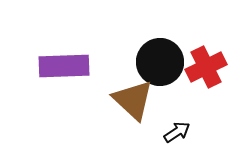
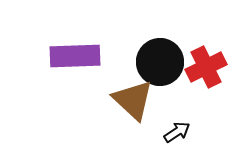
purple rectangle: moved 11 px right, 10 px up
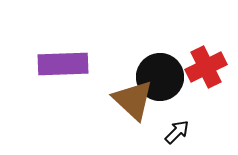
purple rectangle: moved 12 px left, 8 px down
black circle: moved 15 px down
black arrow: rotated 12 degrees counterclockwise
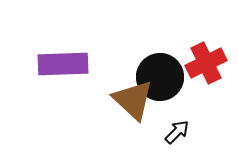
red cross: moved 4 px up
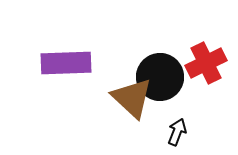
purple rectangle: moved 3 px right, 1 px up
brown triangle: moved 1 px left, 2 px up
black arrow: rotated 24 degrees counterclockwise
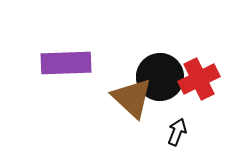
red cross: moved 7 px left, 16 px down
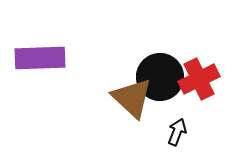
purple rectangle: moved 26 px left, 5 px up
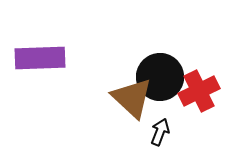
red cross: moved 12 px down
black arrow: moved 17 px left
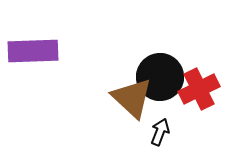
purple rectangle: moved 7 px left, 7 px up
red cross: moved 2 px up
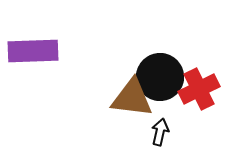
brown triangle: rotated 36 degrees counterclockwise
black arrow: rotated 8 degrees counterclockwise
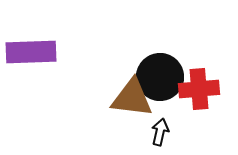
purple rectangle: moved 2 px left, 1 px down
red cross: rotated 21 degrees clockwise
